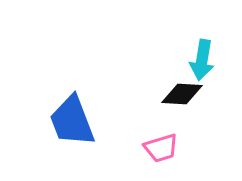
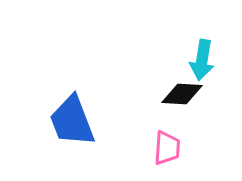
pink trapezoid: moved 6 px right; rotated 69 degrees counterclockwise
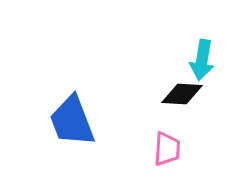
pink trapezoid: moved 1 px down
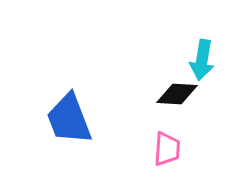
black diamond: moved 5 px left
blue trapezoid: moved 3 px left, 2 px up
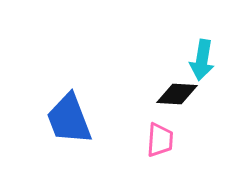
pink trapezoid: moved 7 px left, 9 px up
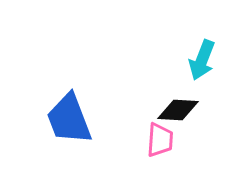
cyan arrow: rotated 12 degrees clockwise
black diamond: moved 1 px right, 16 px down
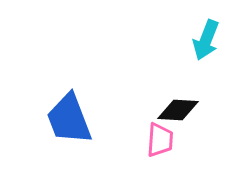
cyan arrow: moved 4 px right, 20 px up
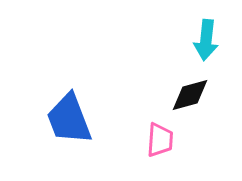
cyan arrow: rotated 15 degrees counterclockwise
black diamond: moved 12 px right, 15 px up; rotated 18 degrees counterclockwise
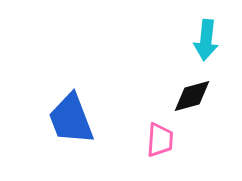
black diamond: moved 2 px right, 1 px down
blue trapezoid: moved 2 px right
